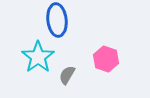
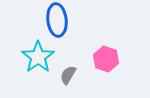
gray semicircle: moved 1 px right
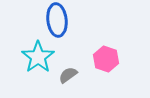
gray semicircle: rotated 24 degrees clockwise
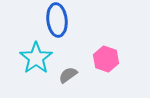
cyan star: moved 2 px left, 1 px down
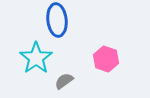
gray semicircle: moved 4 px left, 6 px down
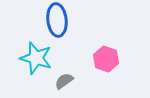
cyan star: rotated 20 degrees counterclockwise
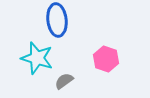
cyan star: moved 1 px right
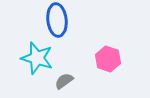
pink hexagon: moved 2 px right
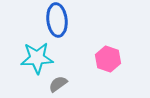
cyan star: rotated 20 degrees counterclockwise
gray semicircle: moved 6 px left, 3 px down
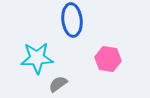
blue ellipse: moved 15 px right
pink hexagon: rotated 10 degrees counterclockwise
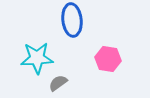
gray semicircle: moved 1 px up
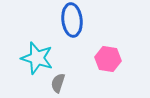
cyan star: rotated 20 degrees clockwise
gray semicircle: rotated 36 degrees counterclockwise
